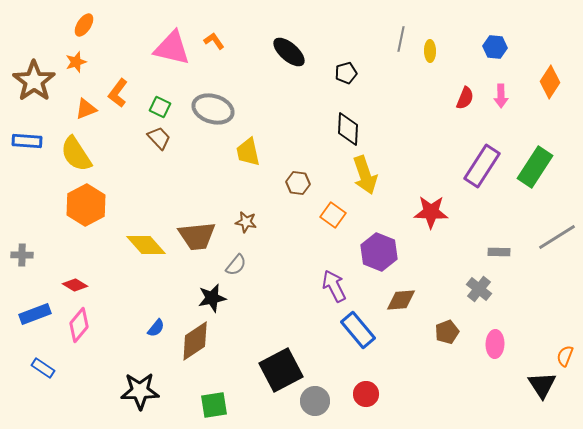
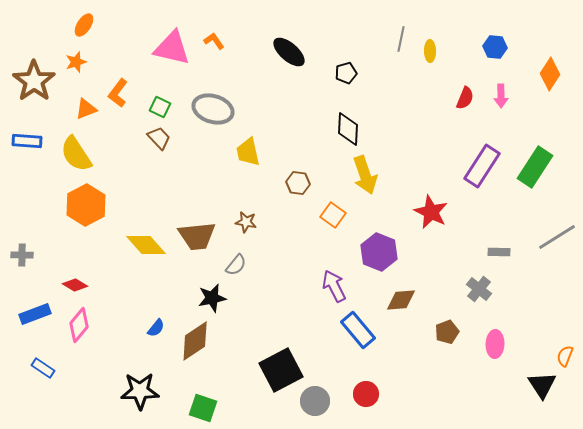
orange diamond at (550, 82): moved 8 px up
red star at (431, 212): rotated 24 degrees clockwise
green square at (214, 405): moved 11 px left, 3 px down; rotated 28 degrees clockwise
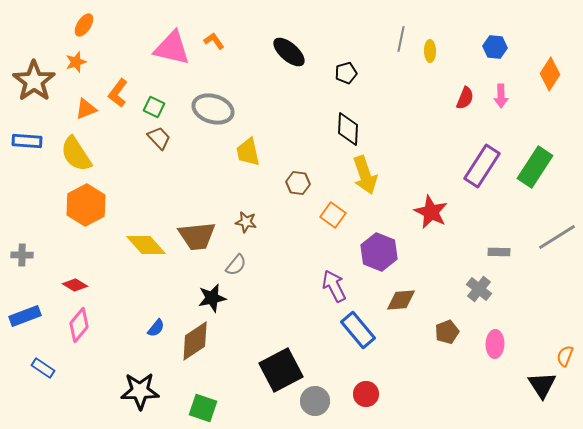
green square at (160, 107): moved 6 px left
blue rectangle at (35, 314): moved 10 px left, 2 px down
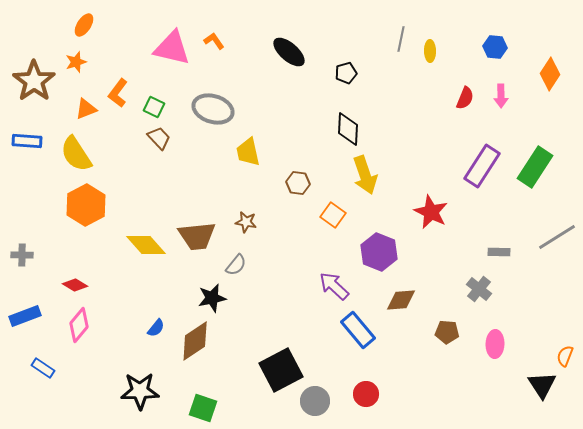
purple arrow at (334, 286): rotated 20 degrees counterclockwise
brown pentagon at (447, 332): rotated 25 degrees clockwise
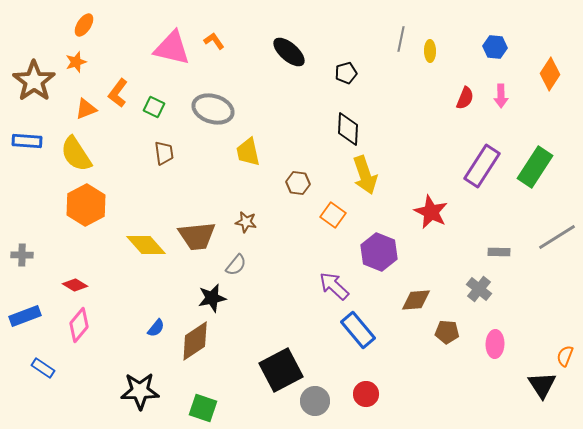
brown trapezoid at (159, 138): moved 5 px right, 15 px down; rotated 35 degrees clockwise
brown diamond at (401, 300): moved 15 px right
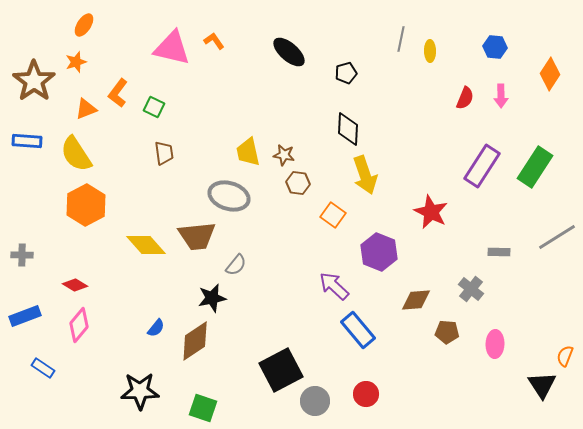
gray ellipse at (213, 109): moved 16 px right, 87 px down
brown star at (246, 222): moved 38 px right, 67 px up
gray cross at (479, 289): moved 8 px left
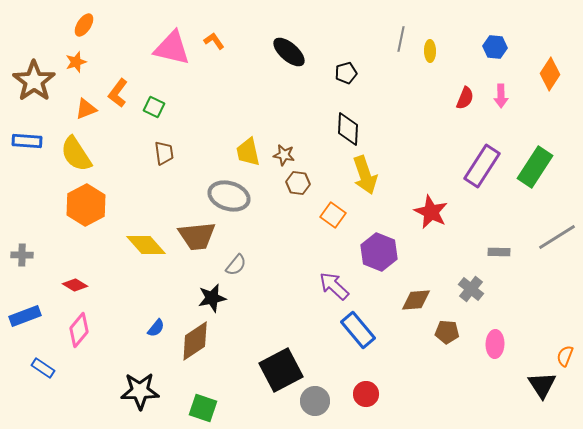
pink diamond at (79, 325): moved 5 px down
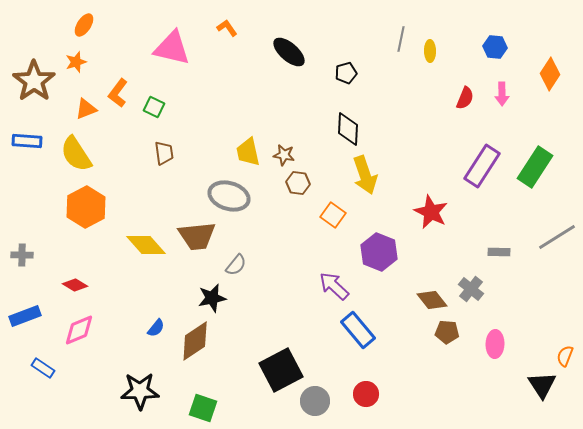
orange L-shape at (214, 41): moved 13 px right, 13 px up
pink arrow at (501, 96): moved 1 px right, 2 px up
orange hexagon at (86, 205): moved 2 px down
brown diamond at (416, 300): moved 16 px right; rotated 56 degrees clockwise
pink diamond at (79, 330): rotated 28 degrees clockwise
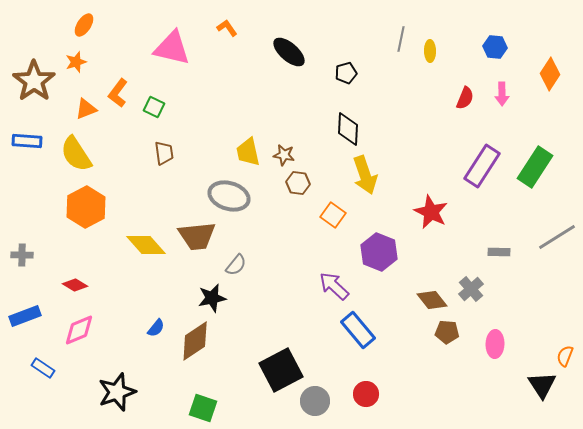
gray cross at (471, 289): rotated 10 degrees clockwise
black star at (140, 391): moved 23 px left, 1 px down; rotated 18 degrees counterclockwise
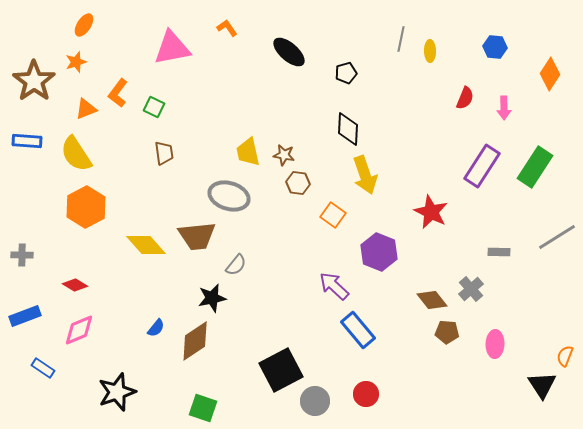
pink triangle at (172, 48): rotated 24 degrees counterclockwise
pink arrow at (502, 94): moved 2 px right, 14 px down
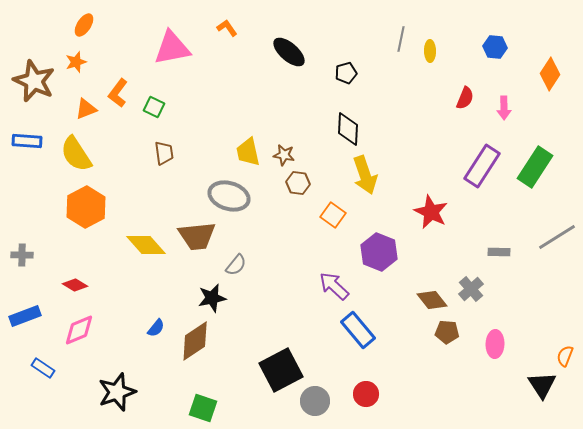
brown star at (34, 81): rotated 12 degrees counterclockwise
